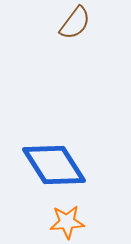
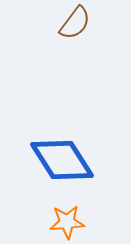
blue diamond: moved 8 px right, 5 px up
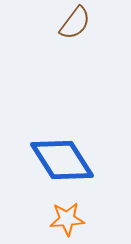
orange star: moved 3 px up
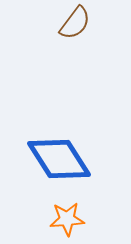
blue diamond: moved 3 px left, 1 px up
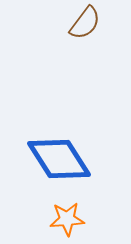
brown semicircle: moved 10 px right
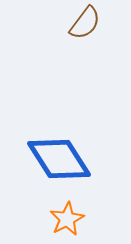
orange star: rotated 24 degrees counterclockwise
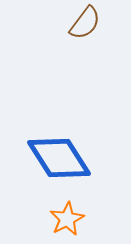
blue diamond: moved 1 px up
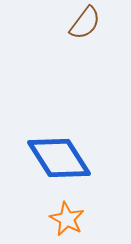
orange star: rotated 16 degrees counterclockwise
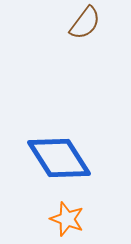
orange star: rotated 8 degrees counterclockwise
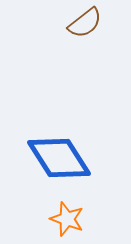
brown semicircle: rotated 15 degrees clockwise
